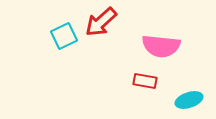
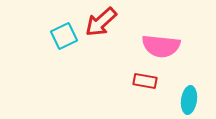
cyan ellipse: rotated 64 degrees counterclockwise
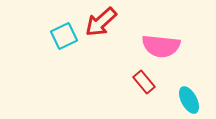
red rectangle: moved 1 px left, 1 px down; rotated 40 degrees clockwise
cyan ellipse: rotated 36 degrees counterclockwise
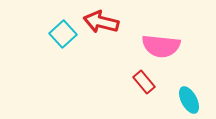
red arrow: rotated 56 degrees clockwise
cyan square: moved 1 px left, 2 px up; rotated 16 degrees counterclockwise
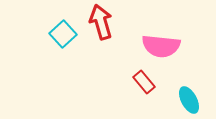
red arrow: rotated 60 degrees clockwise
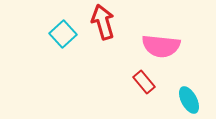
red arrow: moved 2 px right
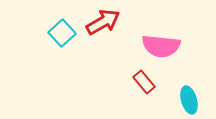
red arrow: rotated 76 degrees clockwise
cyan square: moved 1 px left, 1 px up
cyan ellipse: rotated 12 degrees clockwise
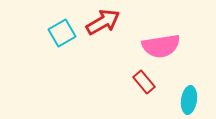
cyan square: rotated 12 degrees clockwise
pink semicircle: rotated 15 degrees counterclockwise
cyan ellipse: rotated 24 degrees clockwise
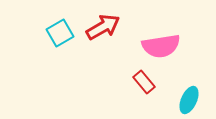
red arrow: moved 5 px down
cyan square: moved 2 px left
cyan ellipse: rotated 16 degrees clockwise
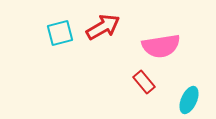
cyan square: rotated 16 degrees clockwise
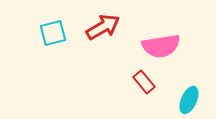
cyan square: moved 7 px left
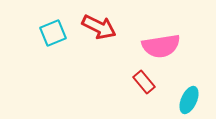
red arrow: moved 4 px left; rotated 56 degrees clockwise
cyan square: rotated 8 degrees counterclockwise
